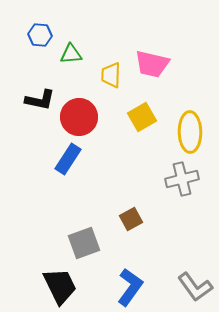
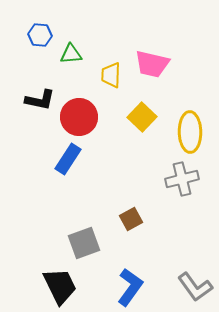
yellow square: rotated 16 degrees counterclockwise
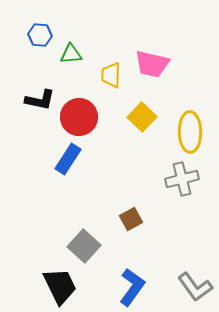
gray square: moved 3 px down; rotated 28 degrees counterclockwise
blue L-shape: moved 2 px right
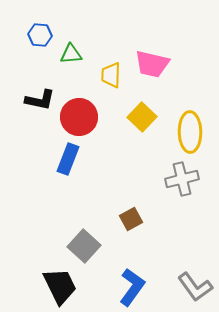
blue rectangle: rotated 12 degrees counterclockwise
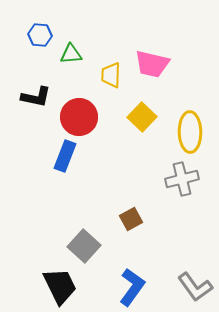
black L-shape: moved 4 px left, 3 px up
blue rectangle: moved 3 px left, 3 px up
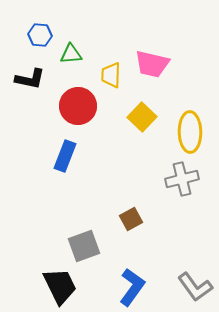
black L-shape: moved 6 px left, 18 px up
red circle: moved 1 px left, 11 px up
gray square: rotated 28 degrees clockwise
